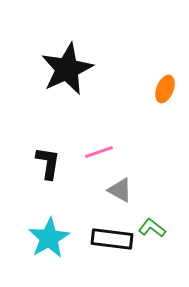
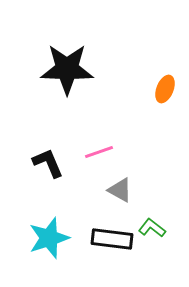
black star: rotated 26 degrees clockwise
black L-shape: rotated 32 degrees counterclockwise
cyan star: rotated 12 degrees clockwise
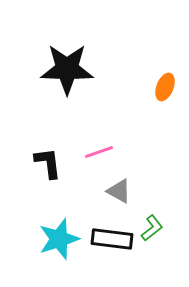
orange ellipse: moved 2 px up
black L-shape: rotated 16 degrees clockwise
gray triangle: moved 1 px left, 1 px down
green L-shape: rotated 104 degrees clockwise
cyan star: moved 10 px right, 1 px down
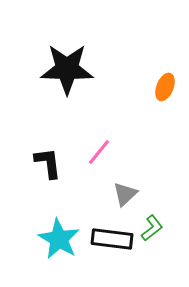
pink line: rotated 32 degrees counterclockwise
gray triangle: moved 6 px right, 3 px down; rotated 48 degrees clockwise
cyan star: rotated 24 degrees counterclockwise
